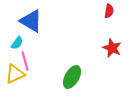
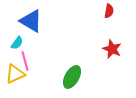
red star: moved 1 px down
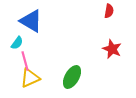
yellow triangle: moved 15 px right, 4 px down
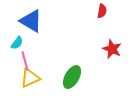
red semicircle: moved 7 px left
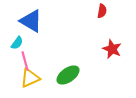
green ellipse: moved 4 px left, 2 px up; rotated 25 degrees clockwise
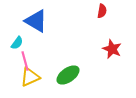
blue triangle: moved 5 px right
yellow triangle: moved 1 px up
